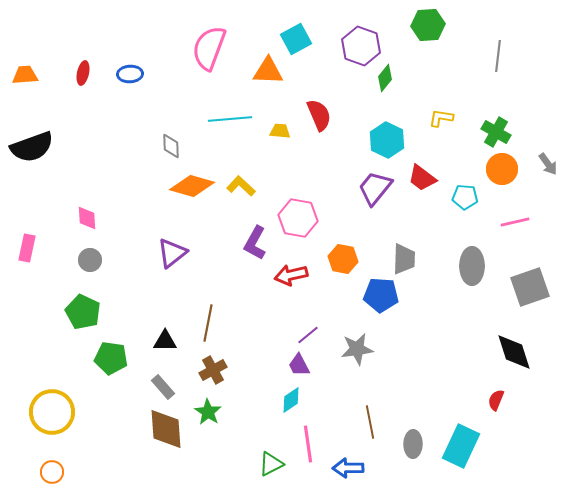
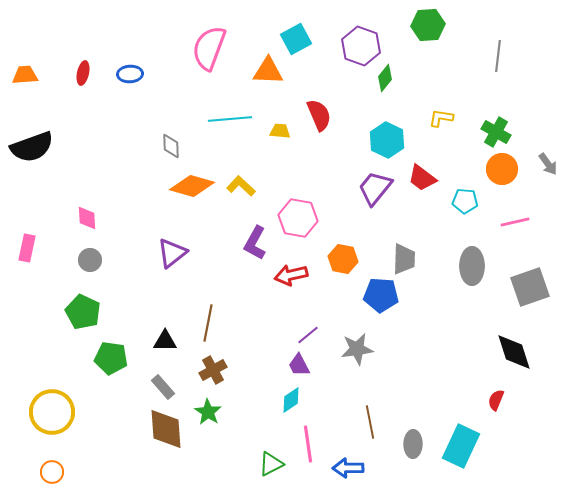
cyan pentagon at (465, 197): moved 4 px down
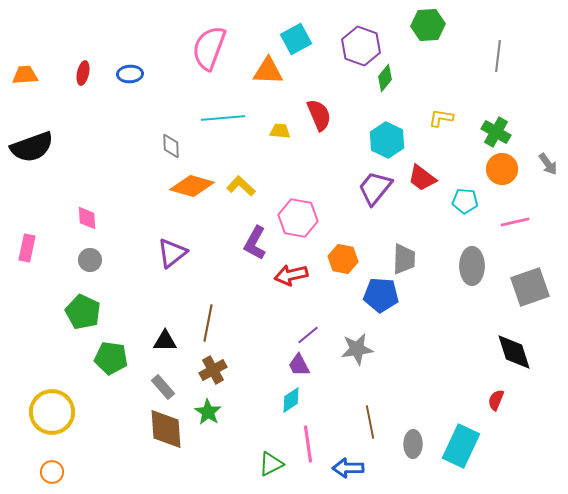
cyan line at (230, 119): moved 7 px left, 1 px up
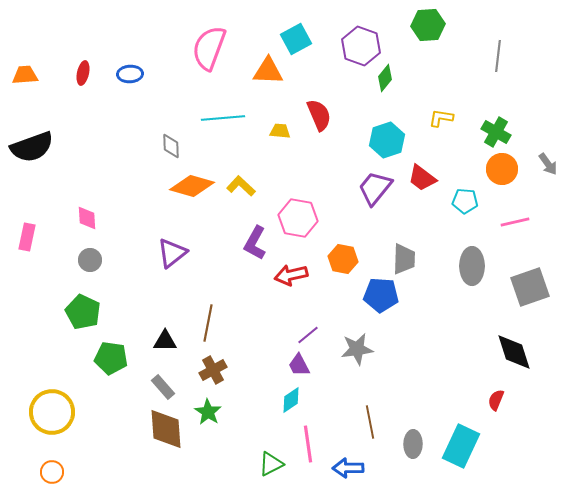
cyan hexagon at (387, 140): rotated 16 degrees clockwise
pink rectangle at (27, 248): moved 11 px up
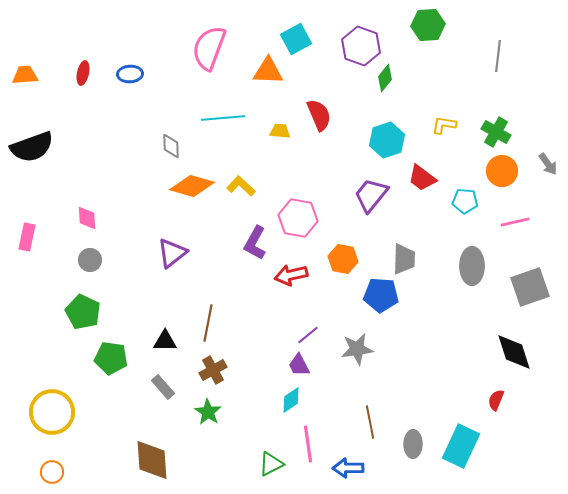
yellow L-shape at (441, 118): moved 3 px right, 7 px down
orange circle at (502, 169): moved 2 px down
purple trapezoid at (375, 188): moved 4 px left, 7 px down
brown diamond at (166, 429): moved 14 px left, 31 px down
